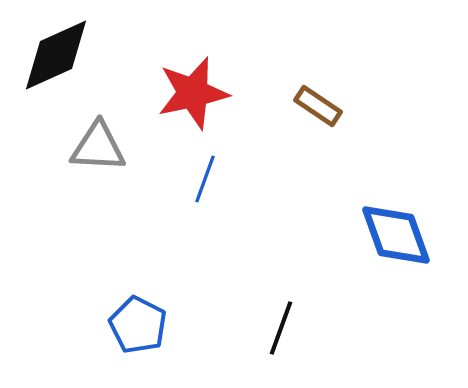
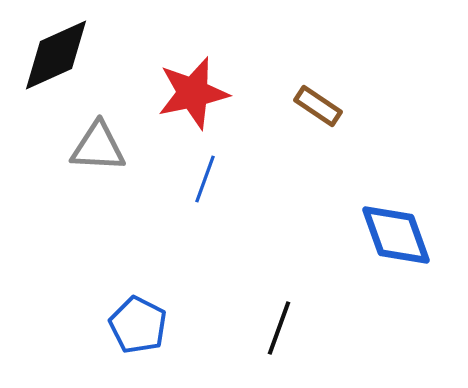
black line: moved 2 px left
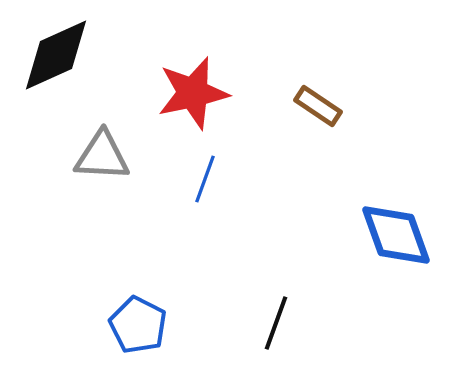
gray triangle: moved 4 px right, 9 px down
black line: moved 3 px left, 5 px up
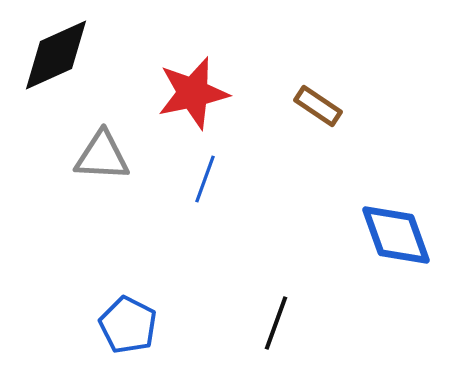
blue pentagon: moved 10 px left
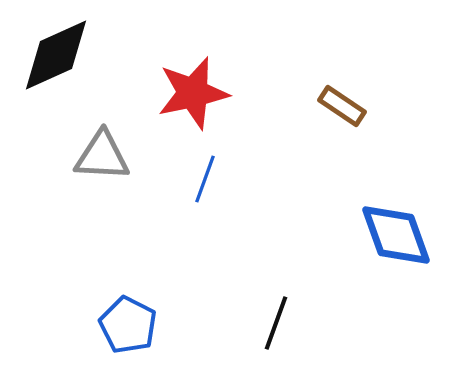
brown rectangle: moved 24 px right
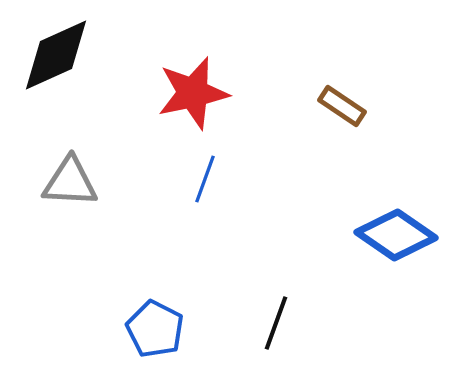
gray triangle: moved 32 px left, 26 px down
blue diamond: rotated 36 degrees counterclockwise
blue pentagon: moved 27 px right, 4 px down
